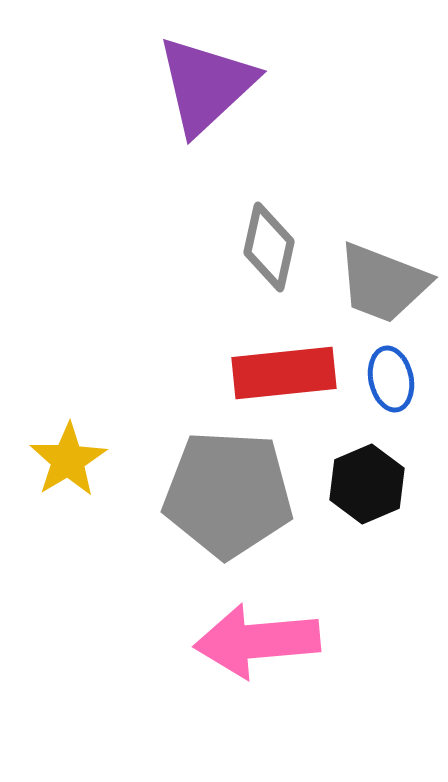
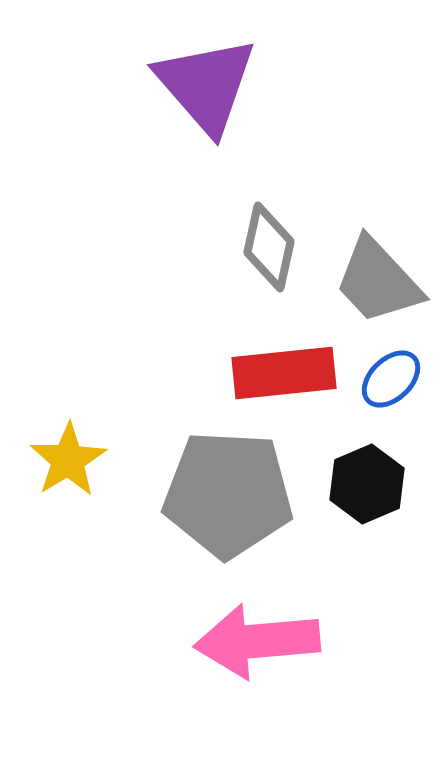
purple triangle: rotated 28 degrees counterclockwise
gray trapezoid: moved 5 px left, 2 px up; rotated 26 degrees clockwise
blue ellipse: rotated 58 degrees clockwise
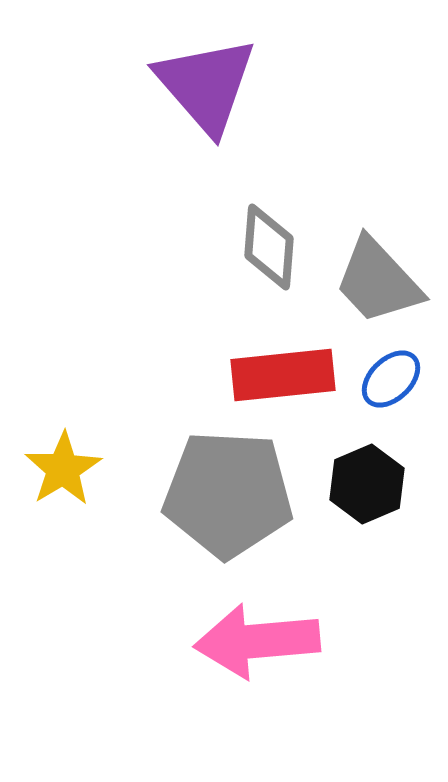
gray diamond: rotated 8 degrees counterclockwise
red rectangle: moved 1 px left, 2 px down
yellow star: moved 5 px left, 9 px down
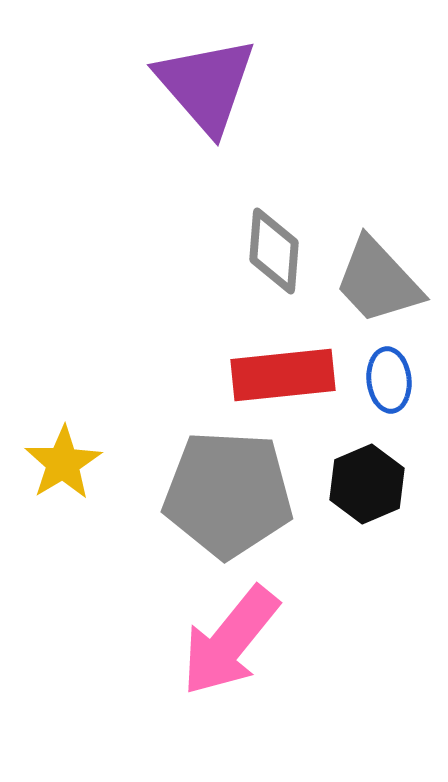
gray diamond: moved 5 px right, 4 px down
blue ellipse: moved 2 px left, 1 px down; rotated 52 degrees counterclockwise
yellow star: moved 6 px up
pink arrow: moved 27 px left; rotated 46 degrees counterclockwise
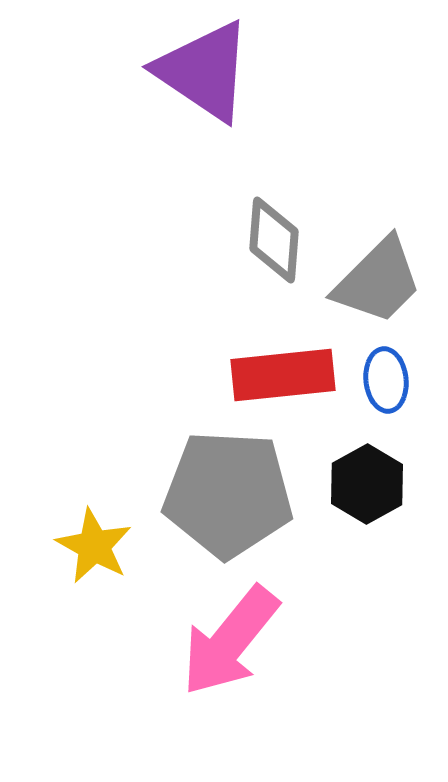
purple triangle: moved 2 px left, 14 px up; rotated 15 degrees counterclockwise
gray diamond: moved 11 px up
gray trapezoid: rotated 92 degrees counterclockwise
blue ellipse: moved 3 px left
yellow star: moved 31 px right, 83 px down; rotated 12 degrees counterclockwise
black hexagon: rotated 6 degrees counterclockwise
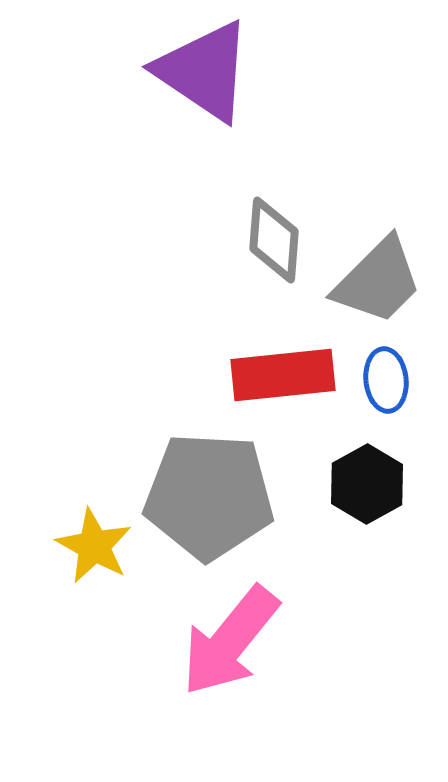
gray pentagon: moved 19 px left, 2 px down
